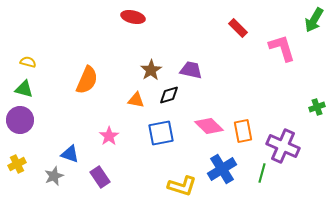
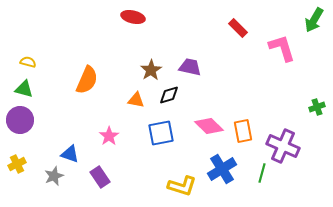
purple trapezoid: moved 1 px left, 3 px up
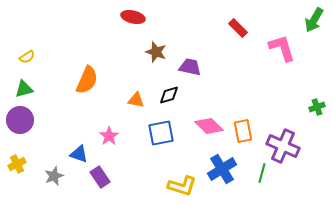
yellow semicircle: moved 1 px left, 5 px up; rotated 133 degrees clockwise
brown star: moved 5 px right, 18 px up; rotated 20 degrees counterclockwise
green triangle: rotated 30 degrees counterclockwise
blue triangle: moved 9 px right
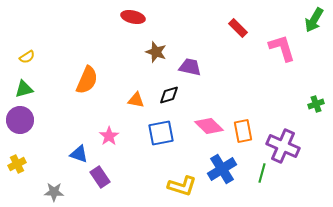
green cross: moved 1 px left, 3 px up
gray star: moved 16 px down; rotated 24 degrees clockwise
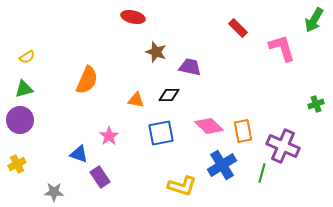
black diamond: rotated 15 degrees clockwise
blue cross: moved 4 px up
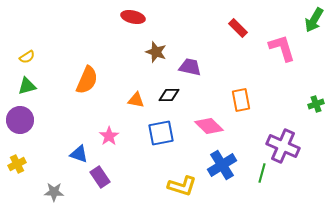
green triangle: moved 3 px right, 3 px up
orange rectangle: moved 2 px left, 31 px up
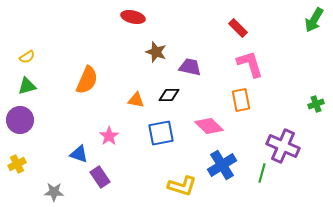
pink L-shape: moved 32 px left, 16 px down
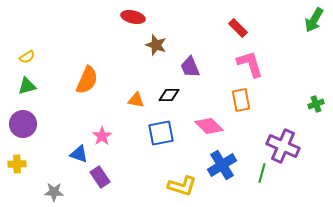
brown star: moved 7 px up
purple trapezoid: rotated 125 degrees counterclockwise
purple circle: moved 3 px right, 4 px down
pink star: moved 7 px left
yellow cross: rotated 24 degrees clockwise
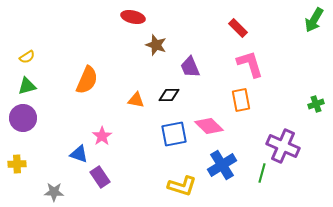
purple circle: moved 6 px up
blue square: moved 13 px right, 1 px down
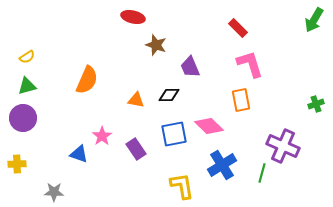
purple rectangle: moved 36 px right, 28 px up
yellow L-shape: rotated 116 degrees counterclockwise
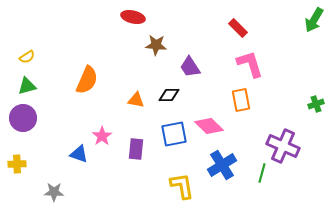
brown star: rotated 15 degrees counterclockwise
purple trapezoid: rotated 10 degrees counterclockwise
purple rectangle: rotated 40 degrees clockwise
